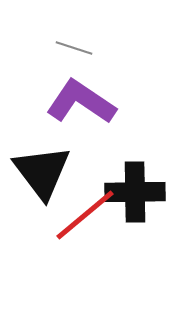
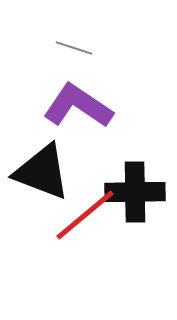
purple L-shape: moved 3 px left, 4 px down
black triangle: rotated 32 degrees counterclockwise
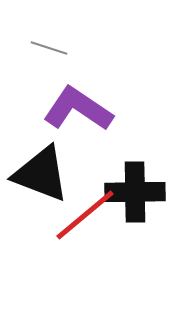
gray line: moved 25 px left
purple L-shape: moved 3 px down
black triangle: moved 1 px left, 2 px down
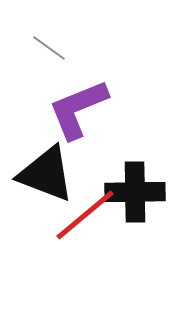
gray line: rotated 18 degrees clockwise
purple L-shape: rotated 56 degrees counterclockwise
black triangle: moved 5 px right
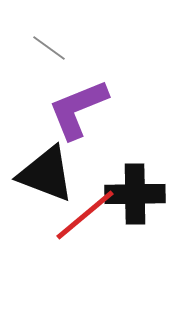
black cross: moved 2 px down
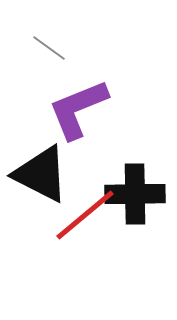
black triangle: moved 5 px left; rotated 6 degrees clockwise
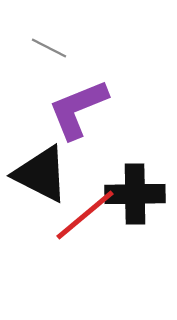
gray line: rotated 9 degrees counterclockwise
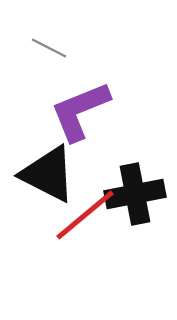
purple L-shape: moved 2 px right, 2 px down
black triangle: moved 7 px right
black cross: rotated 10 degrees counterclockwise
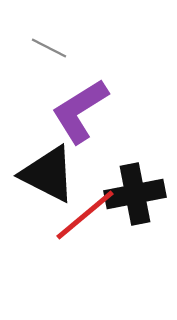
purple L-shape: rotated 10 degrees counterclockwise
